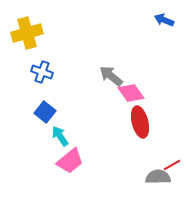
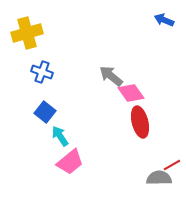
pink trapezoid: moved 1 px down
gray semicircle: moved 1 px right, 1 px down
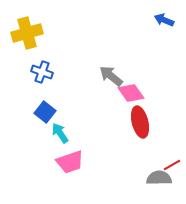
cyan arrow: moved 3 px up
pink trapezoid: rotated 20 degrees clockwise
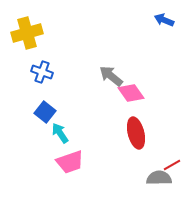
red ellipse: moved 4 px left, 11 px down
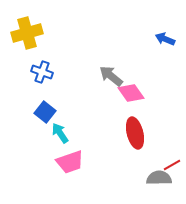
blue arrow: moved 1 px right, 19 px down
red ellipse: moved 1 px left
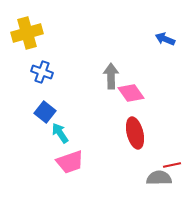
gray arrow: rotated 50 degrees clockwise
red line: rotated 18 degrees clockwise
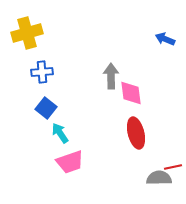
blue cross: rotated 25 degrees counterclockwise
pink diamond: rotated 28 degrees clockwise
blue square: moved 1 px right, 4 px up
red ellipse: moved 1 px right
red line: moved 1 px right, 2 px down
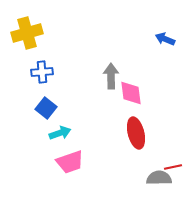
cyan arrow: rotated 105 degrees clockwise
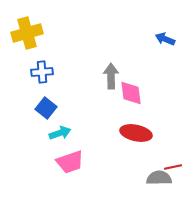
red ellipse: rotated 64 degrees counterclockwise
